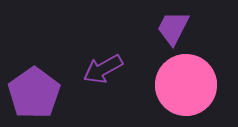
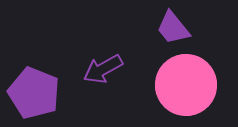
purple trapezoid: rotated 66 degrees counterclockwise
purple pentagon: rotated 15 degrees counterclockwise
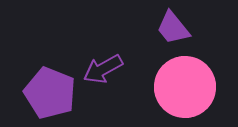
pink circle: moved 1 px left, 2 px down
purple pentagon: moved 16 px right
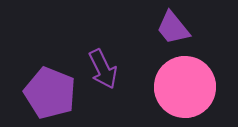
purple arrow: rotated 87 degrees counterclockwise
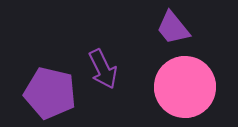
purple pentagon: rotated 9 degrees counterclockwise
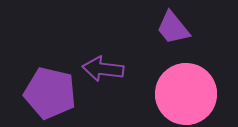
purple arrow: rotated 123 degrees clockwise
pink circle: moved 1 px right, 7 px down
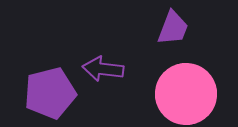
purple trapezoid: rotated 120 degrees counterclockwise
purple pentagon: rotated 27 degrees counterclockwise
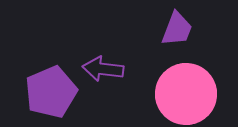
purple trapezoid: moved 4 px right, 1 px down
purple pentagon: moved 1 px right, 1 px up; rotated 9 degrees counterclockwise
